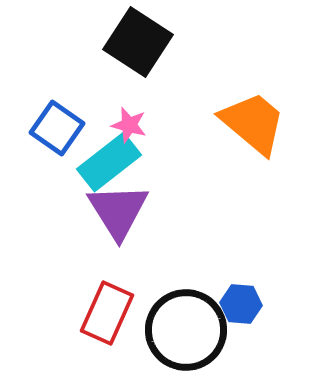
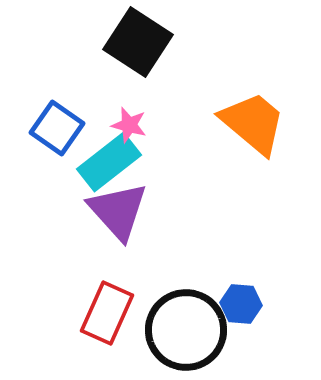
purple triangle: rotated 10 degrees counterclockwise
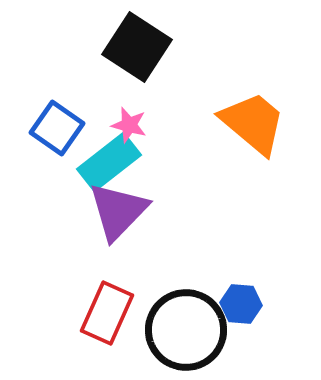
black square: moved 1 px left, 5 px down
purple triangle: rotated 26 degrees clockwise
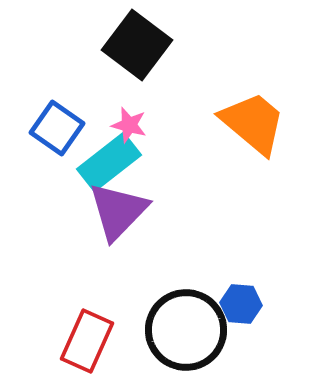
black square: moved 2 px up; rotated 4 degrees clockwise
red rectangle: moved 20 px left, 28 px down
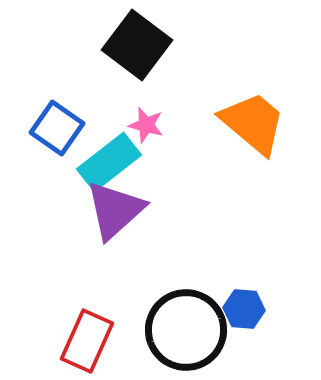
pink star: moved 17 px right
purple triangle: moved 3 px left, 1 px up; rotated 4 degrees clockwise
blue hexagon: moved 3 px right, 5 px down
